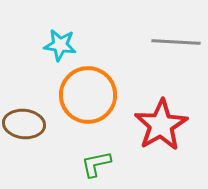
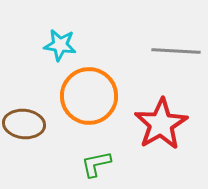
gray line: moved 9 px down
orange circle: moved 1 px right, 1 px down
red star: moved 1 px up
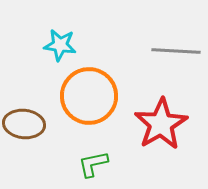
green L-shape: moved 3 px left
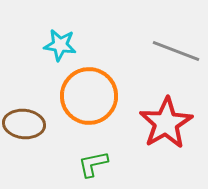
gray line: rotated 18 degrees clockwise
red star: moved 5 px right, 1 px up
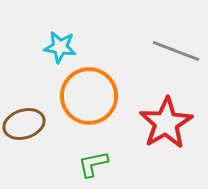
cyan star: moved 2 px down
brown ellipse: rotated 24 degrees counterclockwise
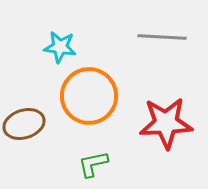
gray line: moved 14 px left, 14 px up; rotated 18 degrees counterclockwise
red star: rotated 28 degrees clockwise
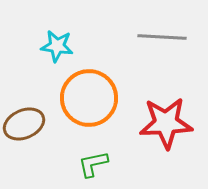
cyan star: moved 3 px left, 1 px up
orange circle: moved 2 px down
brown ellipse: rotated 6 degrees counterclockwise
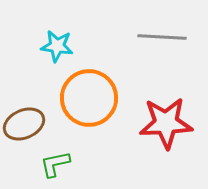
green L-shape: moved 38 px left
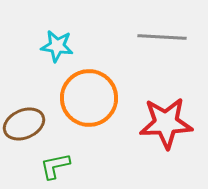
green L-shape: moved 2 px down
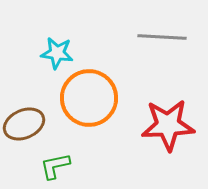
cyan star: moved 7 px down
red star: moved 2 px right, 2 px down
